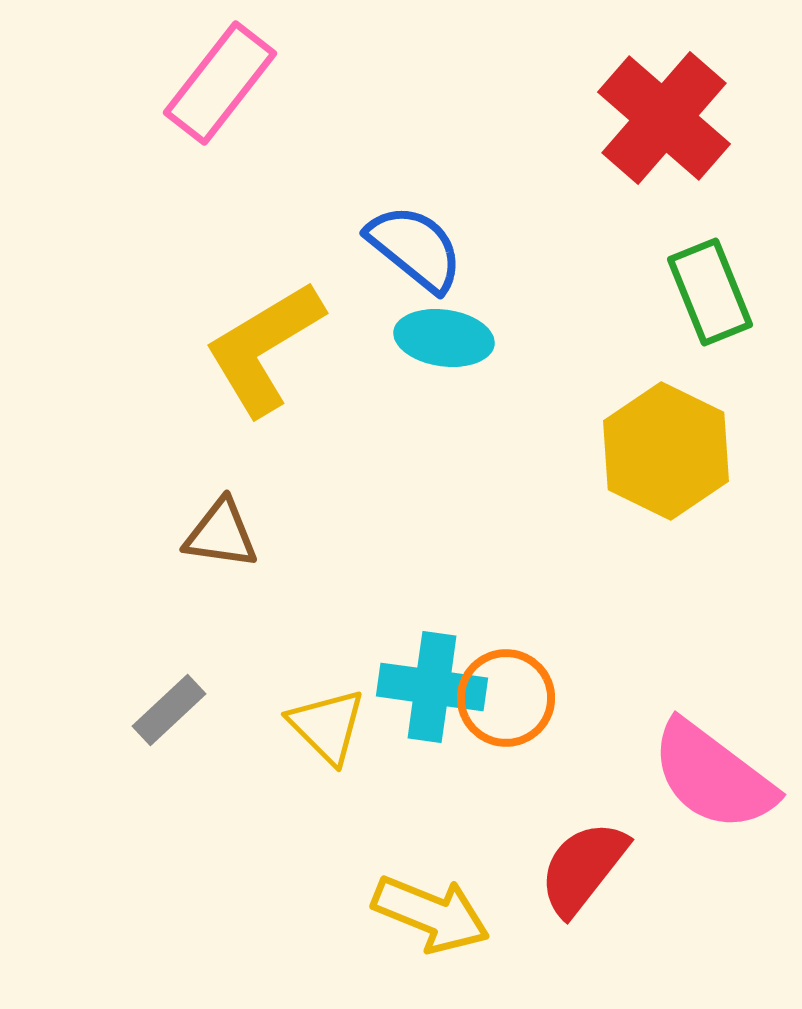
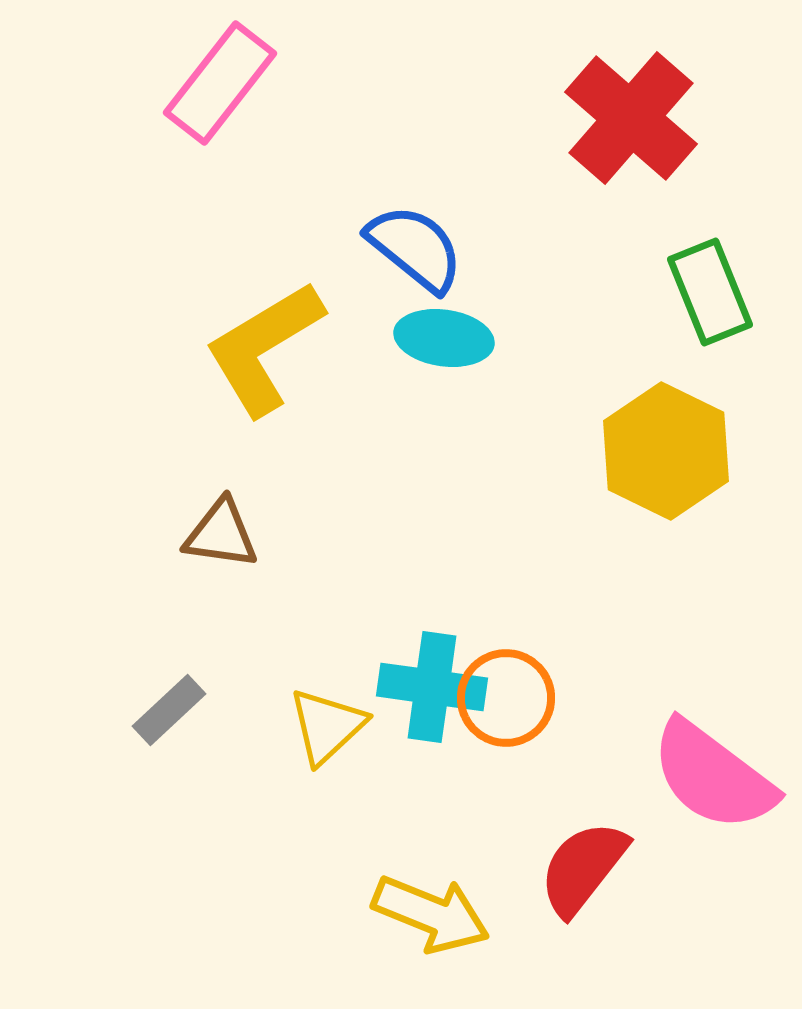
red cross: moved 33 px left
yellow triangle: rotated 32 degrees clockwise
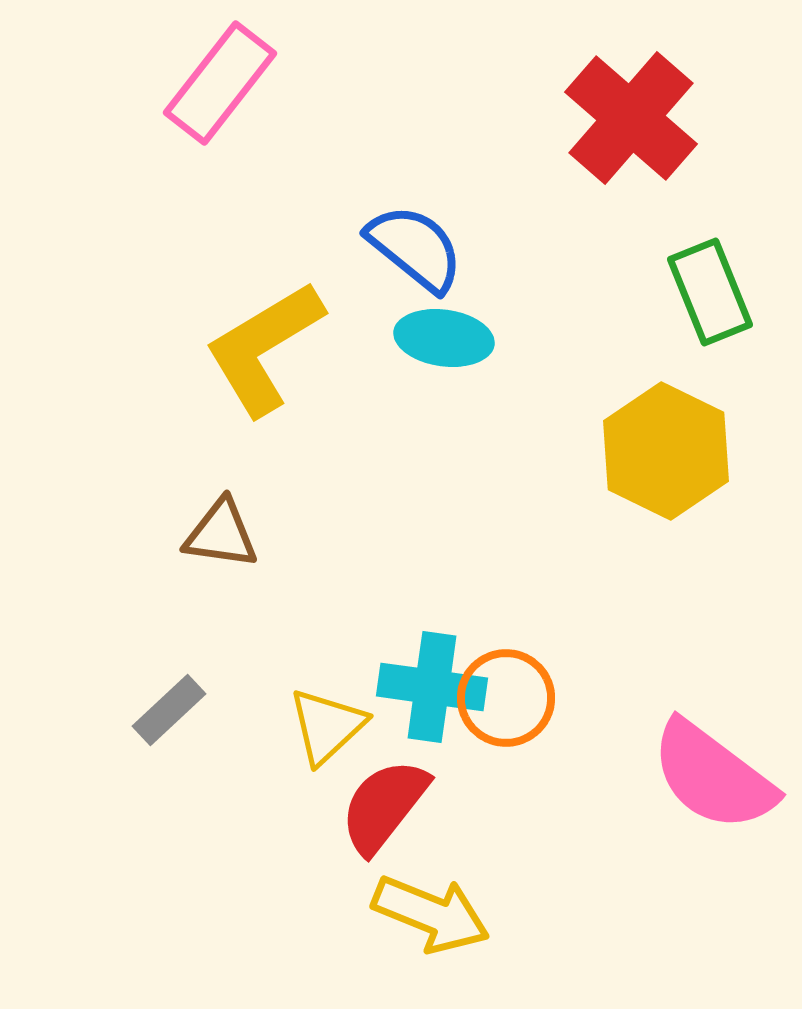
red semicircle: moved 199 px left, 62 px up
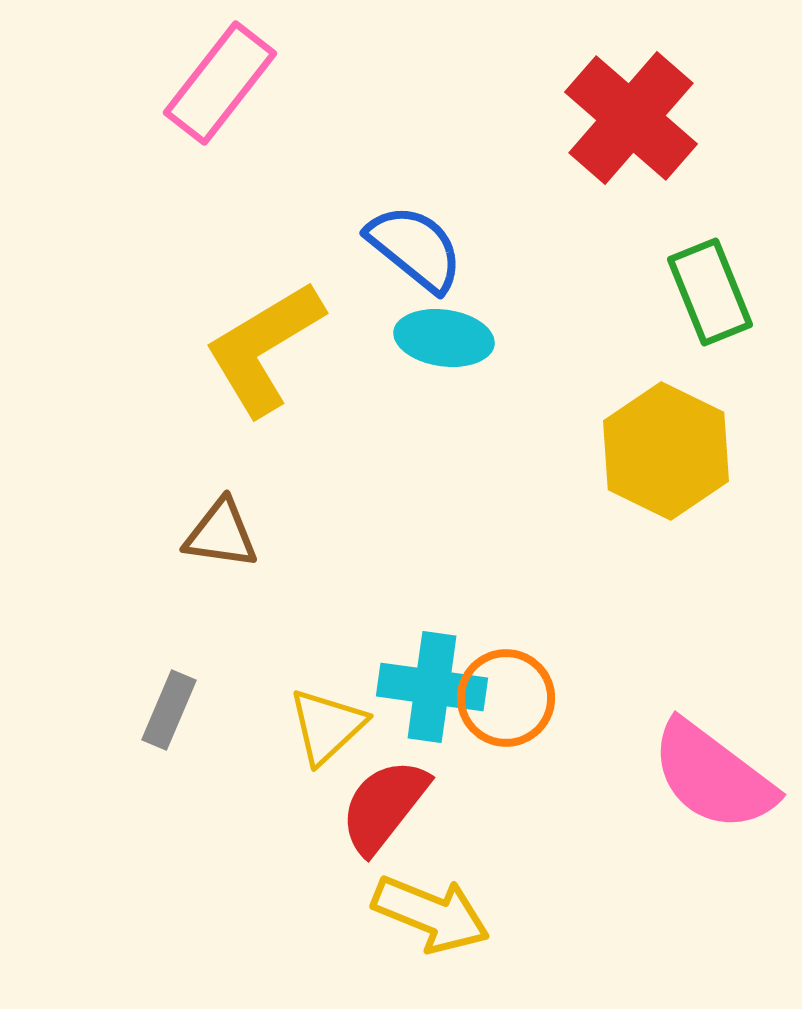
gray rectangle: rotated 24 degrees counterclockwise
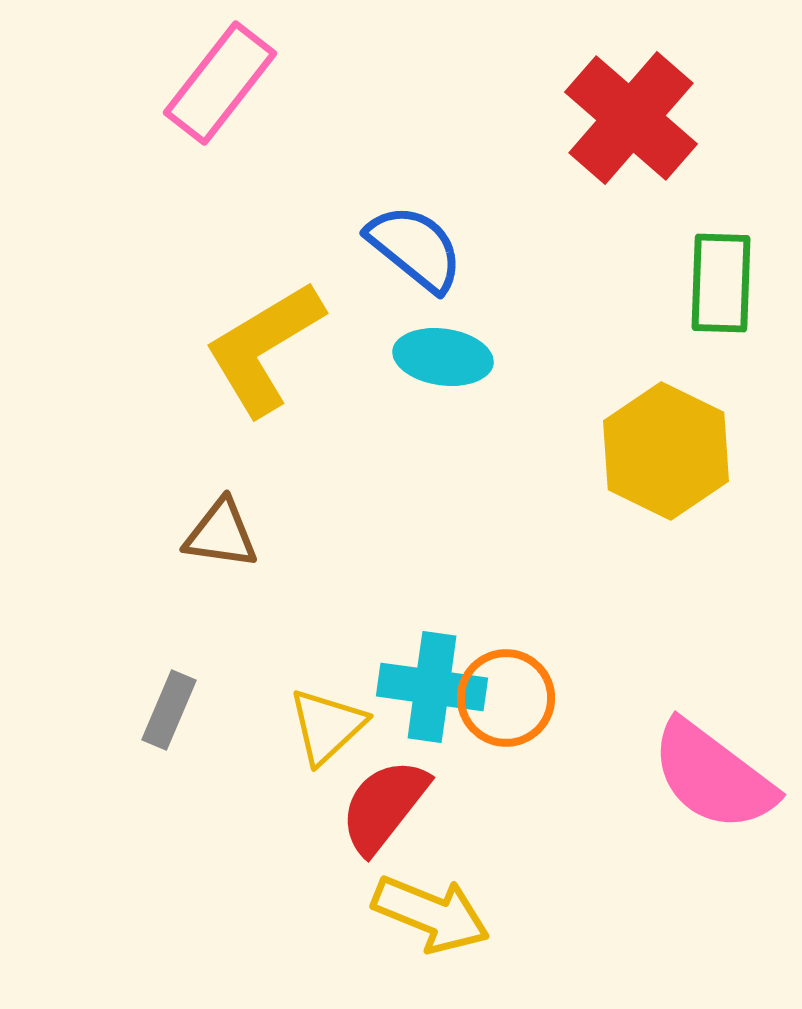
green rectangle: moved 11 px right, 9 px up; rotated 24 degrees clockwise
cyan ellipse: moved 1 px left, 19 px down
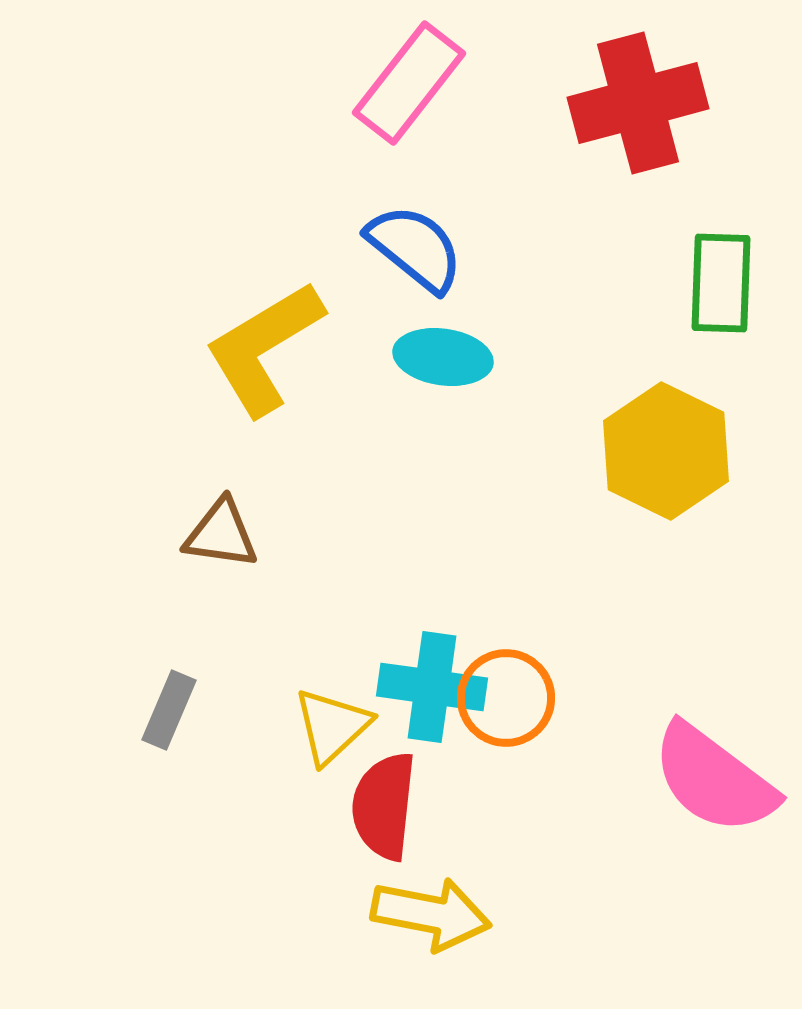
pink rectangle: moved 189 px right
red cross: moved 7 px right, 15 px up; rotated 34 degrees clockwise
yellow triangle: moved 5 px right
pink semicircle: moved 1 px right, 3 px down
red semicircle: rotated 32 degrees counterclockwise
yellow arrow: rotated 11 degrees counterclockwise
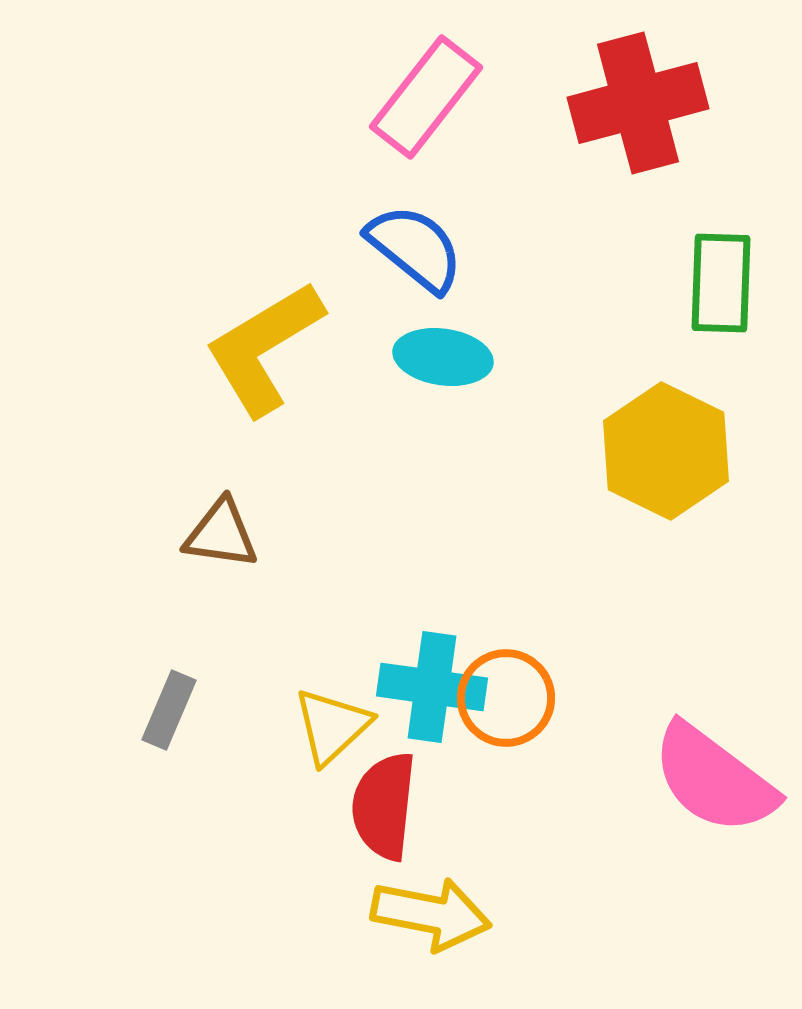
pink rectangle: moved 17 px right, 14 px down
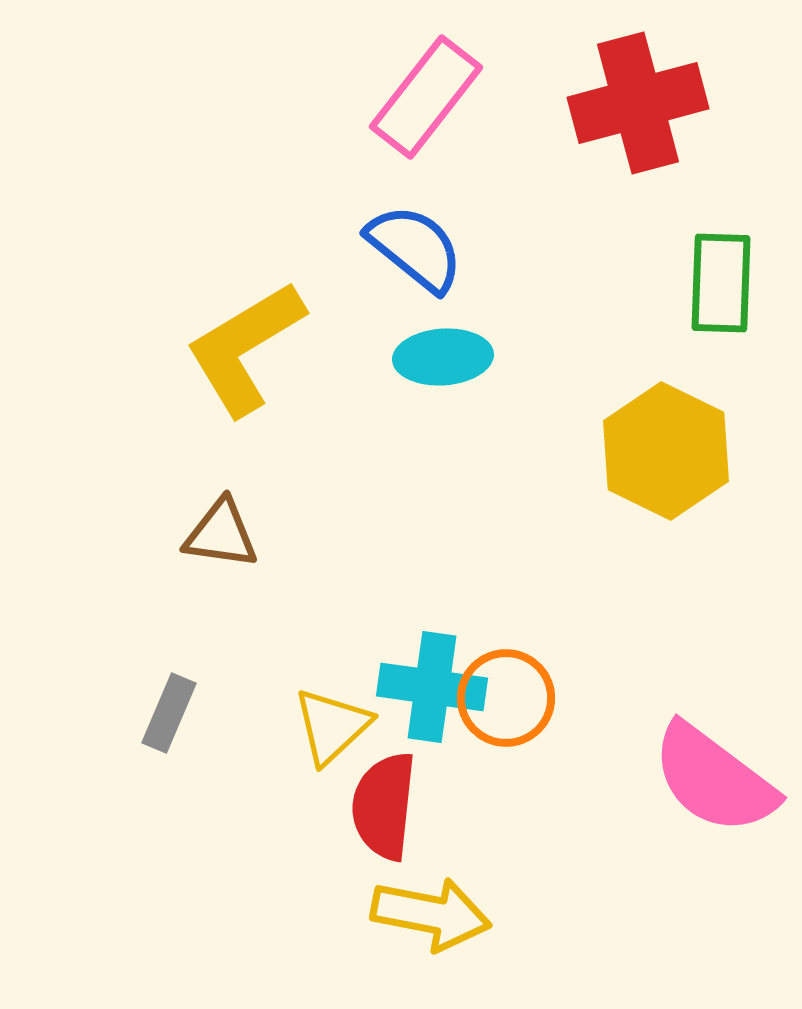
yellow L-shape: moved 19 px left
cyan ellipse: rotated 12 degrees counterclockwise
gray rectangle: moved 3 px down
